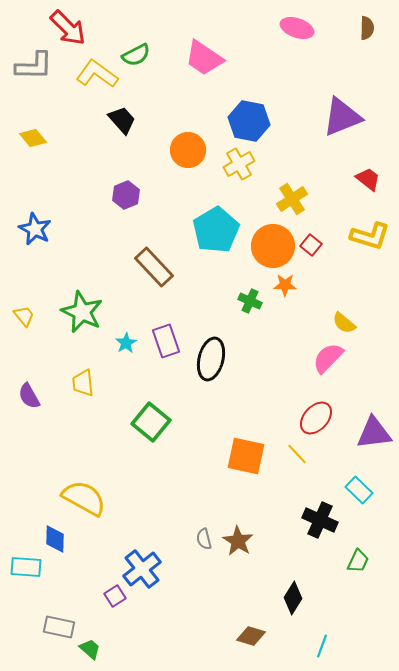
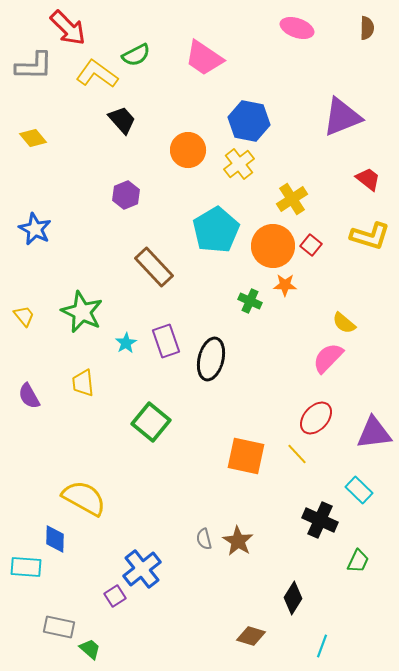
yellow cross at (239, 164): rotated 8 degrees counterclockwise
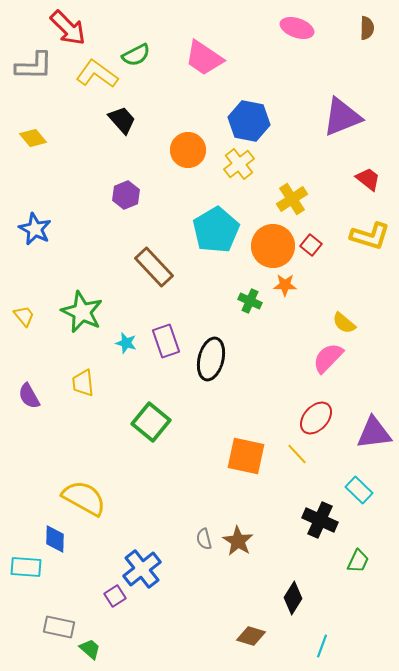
cyan star at (126, 343): rotated 25 degrees counterclockwise
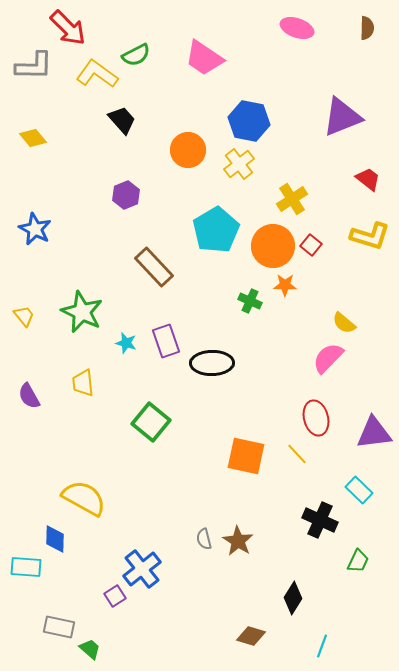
black ellipse at (211, 359): moved 1 px right, 4 px down; rotated 75 degrees clockwise
red ellipse at (316, 418): rotated 56 degrees counterclockwise
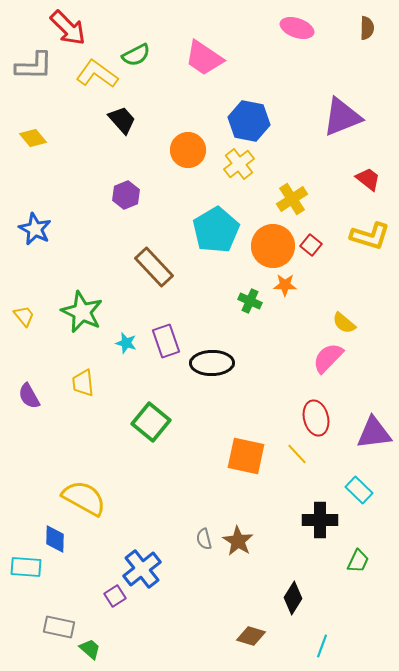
black cross at (320, 520): rotated 24 degrees counterclockwise
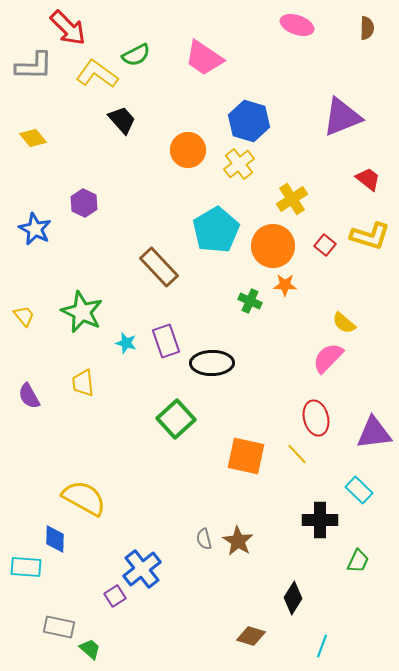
pink ellipse at (297, 28): moved 3 px up
blue hexagon at (249, 121): rotated 6 degrees clockwise
purple hexagon at (126, 195): moved 42 px left, 8 px down; rotated 12 degrees counterclockwise
red square at (311, 245): moved 14 px right
brown rectangle at (154, 267): moved 5 px right
green square at (151, 422): moved 25 px right, 3 px up; rotated 9 degrees clockwise
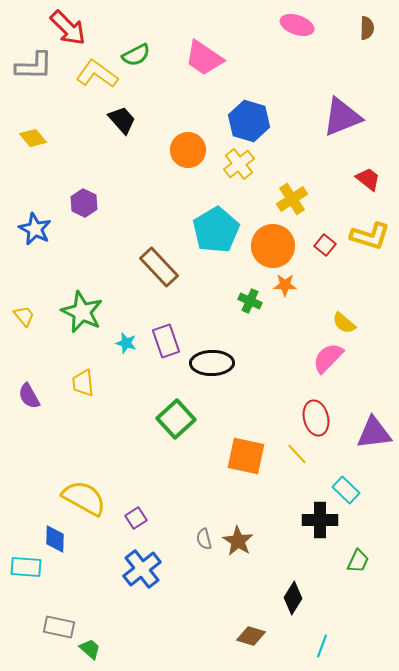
cyan rectangle at (359, 490): moved 13 px left
purple square at (115, 596): moved 21 px right, 78 px up
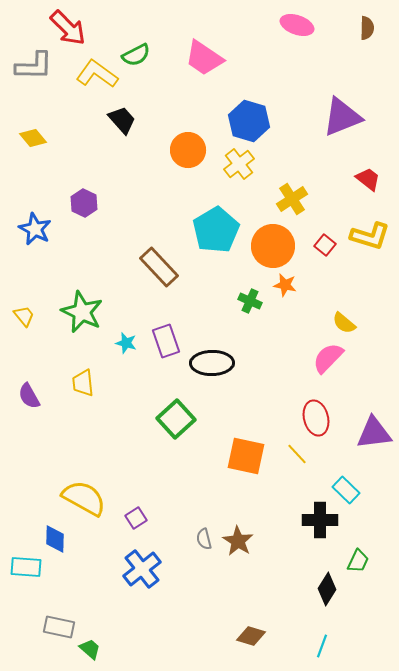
orange star at (285, 285): rotated 10 degrees clockwise
black diamond at (293, 598): moved 34 px right, 9 px up
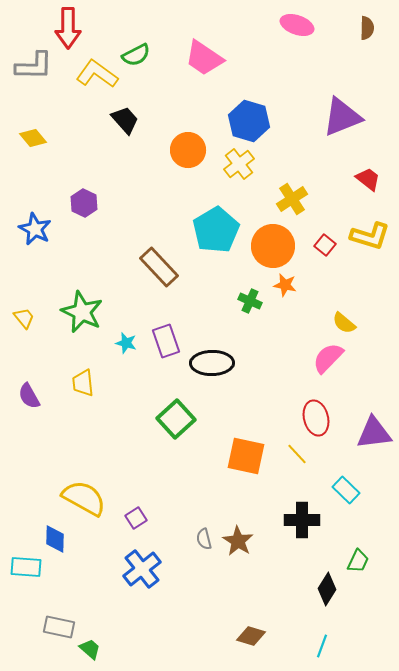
red arrow at (68, 28): rotated 45 degrees clockwise
black trapezoid at (122, 120): moved 3 px right
yellow trapezoid at (24, 316): moved 2 px down
black cross at (320, 520): moved 18 px left
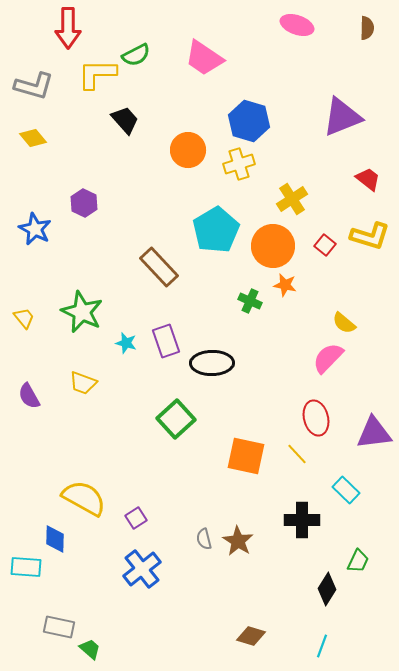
gray L-shape at (34, 66): moved 20 px down; rotated 15 degrees clockwise
yellow L-shape at (97, 74): rotated 36 degrees counterclockwise
yellow cross at (239, 164): rotated 20 degrees clockwise
yellow trapezoid at (83, 383): rotated 64 degrees counterclockwise
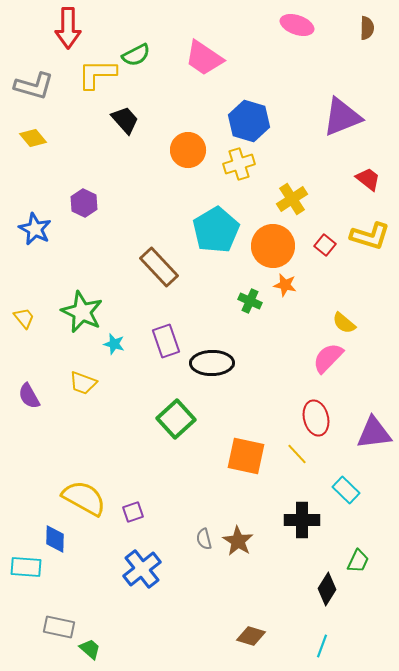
cyan star at (126, 343): moved 12 px left, 1 px down
purple square at (136, 518): moved 3 px left, 6 px up; rotated 15 degrees clockwise
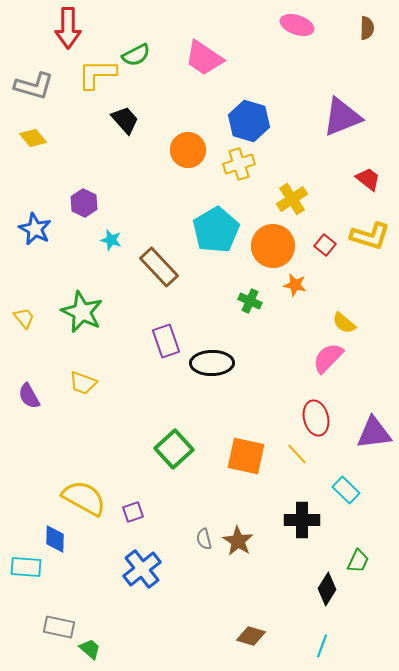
orange star at (285, 285): moved 10 px right
cyan star at (114, 344): moved 3 px left, 104 px up
green square at (176, 419): moved 2 px left, 30 px down
